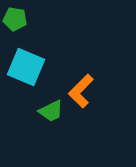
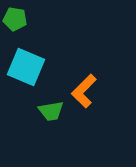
orange L-shape: moved 3 px right
green trapezoid: rotated 16 degrees clockwise
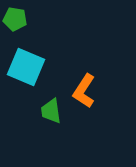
orange L-shape: rotated 12 degrees counterclockwise
green trapezoid: rotated 92 degrees clockwise
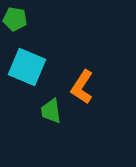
cyan square: moved 1 px right
orange L-shape: moved 2 px left, 4 px up
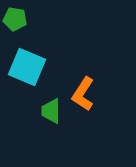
orange L-shape: moved 1 px right, 7 px down
green trapezoid: rotated 8 degrees clockwise
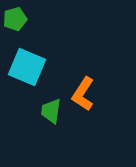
green pentagon: rotated 25 degrees counterclockwise
green trapezoid: rotated 8 degrees clockwise
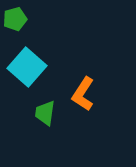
cyan square: rotated 18 degrees clockwise
green trapezoid: moved 6 px left, 2 px down
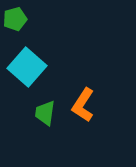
orange L-shape: moved 11 px down
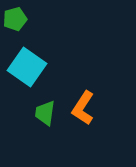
cyan square: rotated 6 degrees counterclockwise
orange L-shape: moved 3 px down
